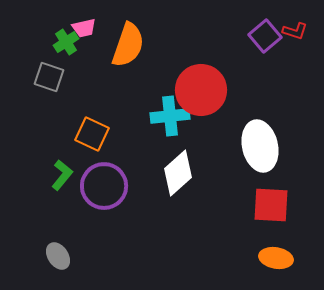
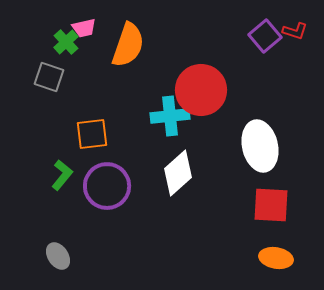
green cross: rotated 10 degrees counterclockwise
orange square: rotated 32 degrees counterclockwise
purple circle: moved 3 px right
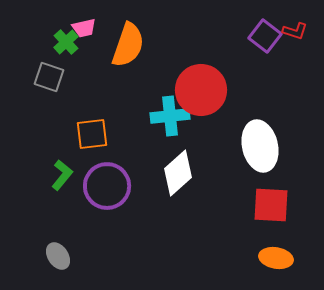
purple square: rotated 12 degrees counterclockwise
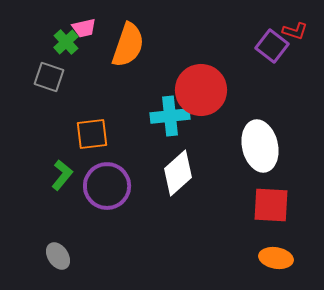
purple square: moved 7 px right, 10 px down
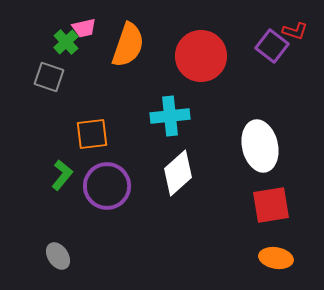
red circle: moved 34 px up
red square: rotated 12 degrees counterclockwise
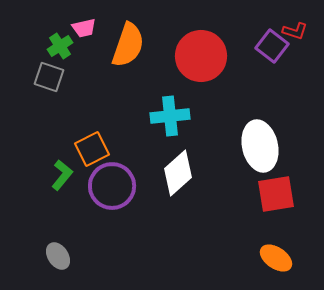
green cross: moved 6 px left, 4 px down; rotated 10 degrees clockwise
orange square: moved 15 px down; rotated 20 degrees counterclockwise
purple circle: moved 5 px right
red square: moved 5 px right, 11 px up
orange ellipse: rotated 24 degrees clockwise
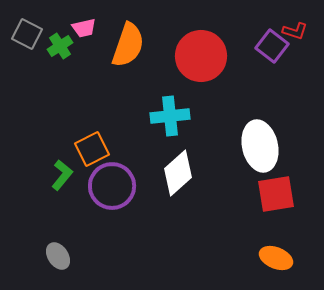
gray square: moved 22 px left, 43 px up; rotated 8 degrees clockwise
orange ellipse: rotated 12 degrees counterclockwise
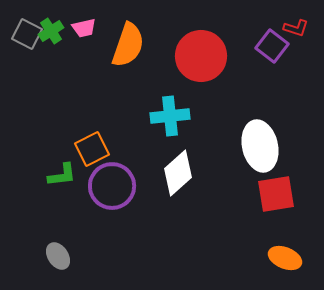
red L-shape: moved 1 px right, 3 px up
green cross: moved 9 px left, 15 px up
green L-shape: rotated 44 degrees clockwise
orange ellipse: moved 9 px right
